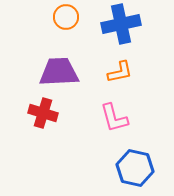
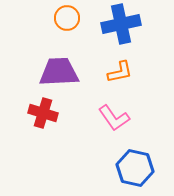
orange circle: moved 1 px right, 1 px down
pink L-shape: rotated 20 degrees counterclockwise
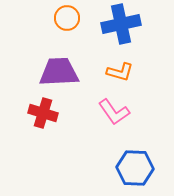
orange L-shape: rotated 28 degrees clockwise
pink L-shape: moved 6 px up
blue hexagon: rotated 9 degrees counterclockwise
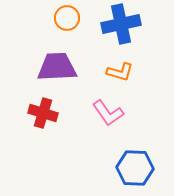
purple trapezoid: moved 2 px left, 5 px up
pink L-shape: moved 6 px left, 1 px down
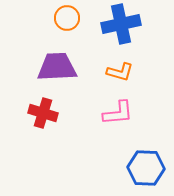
pink L-shape: moved 10 px right; rotated 60 degrees counterclockwise
blue hexagon: moved 11 px right
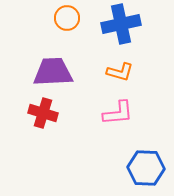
purple trapezoid: moved 4 px left, 5 px down
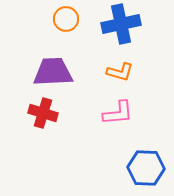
orange circle: moved 1 px left, 1 px down
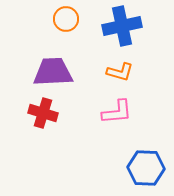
blue cross: moved 1 px right, 2 px down
pink L-shape: moved 1 px left, 1 px up
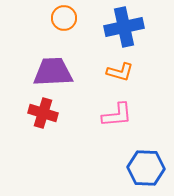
orange circle: moved 2 px left, 1 px up
blue cross: moved 2 px right, 1 px down
pink L-shape: moved 3 px down
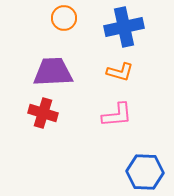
blue hexagon: moved 1 px left, 4 px down
